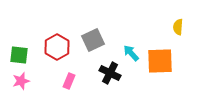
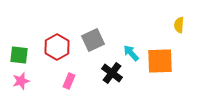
yellow semicircle: moved 1 px right, 2 px up
black cross: moved 2 px right; rotated 10 degrees clockwise
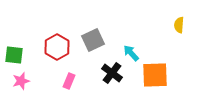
green square: moved 5 px left
orange square: moved 5 px left, 14 px down
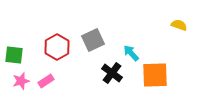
yellow semicircle: rotated 105 degrees clockwise
pink rectangle: moved 23 px left; rotated 35 degrees clockwise
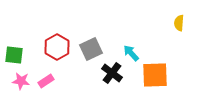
yellow semicircle: moved 2 px up; rotated 105 degrees counterclockwise
gray square: moved 2 px left, 9 px down
pink star: rotated 24 degrees clockwise
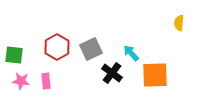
pink rectangle: rotated 63 degrees counterclockwise
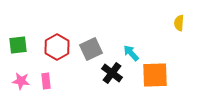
green square: moved 4 px right, 10 px up; rotated 12 degrees counterclockwise
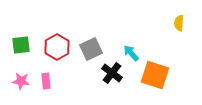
green square: moved 3 px right
orange square: rotated 20 degrees clockwise
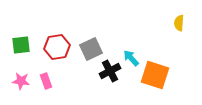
red hexagon: rotated 20 degrees clockwise
cyan arrow: moved 5 px down
black cross: moved 2 px left, 2 px up; rotated 25 degrees clockwise
pink rectangle: rotated 14 degrees counterclockwise
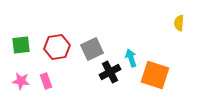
gray square: moved 1 px right
cyan arrow: rotated 24 degrees clockwise
black cross: moved 1 px down
